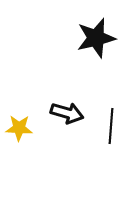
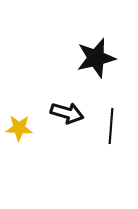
black star: moved 20 px down
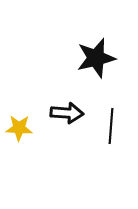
black arrow: rotated 12 degrees counterclockwise
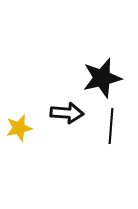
black star: moved 6 px right, 20 px down
yellow star: rotated 16 degrees counterclockwise
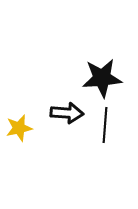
black star: rotated 9 degrees clockwise
black line: moved 6 px left, 1 px up
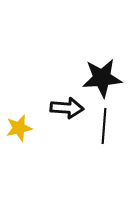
black arrow: moved 5 px up
black line: moved 1 px left, 1 px down
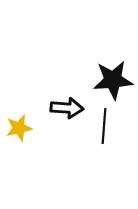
black star: moved 11 px right, 2 px down
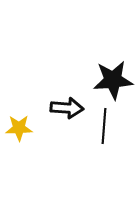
yellow star: rotated 12 degrees clockwise
